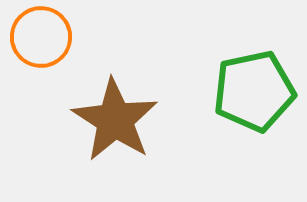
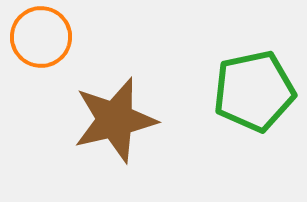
brown star: rotated 26 degrees clockwise
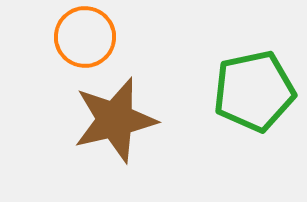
orange circle: moved 44 px right
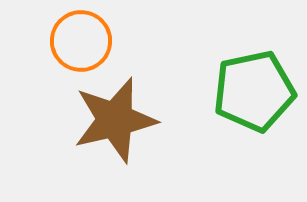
orange circle: moved 4 px left, 4 px down
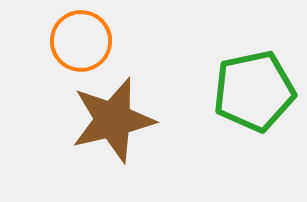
brown star: moved 2 px left
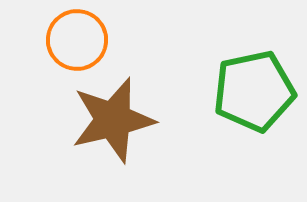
orange circle: moved 4 px left, 1 px up
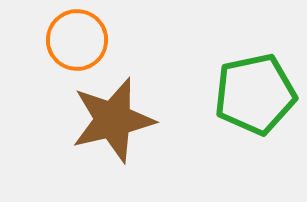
green pentagon: moved 1 px right, 3 px down
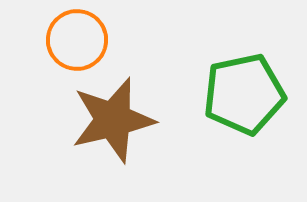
green pentagon: moved 11 px left
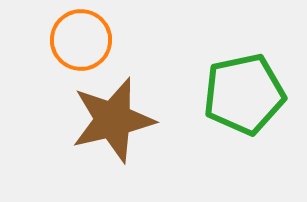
orange circle: moved 4 px right
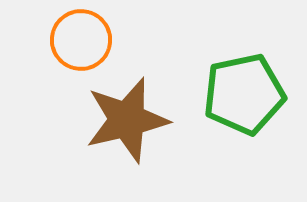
brown star: moved 14 px right
